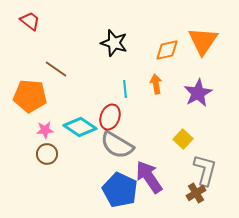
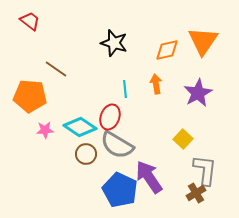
brown circle: moved 39 px right
gray L-shape: rotated 8 degrees counterclockwise
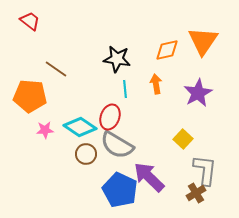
black star: moved 3 px right, 16 px down; rotated 8 degrees counterclockwise
purple arrow: rotated 12 degrees counterclockwise
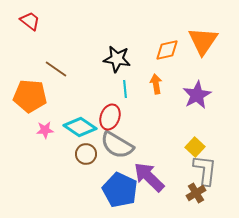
purple star: moved 1 px left, 2 px down
yellow square: moved 12 px right, 8 px down
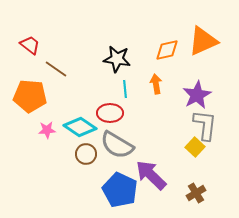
red trapezoid: moved 24 px down
orange triangle: rotated 32 degrees clockwise
red ellipse: moved 4 px up; rotated 70 degrees clockwise
pink star: moved 2 px right
gray L-shape: moved 45 px up
purple arrow: moved 2 px right, 2 px up
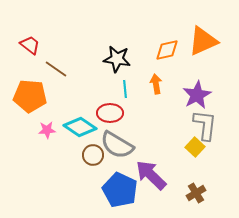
brown circle: moved 7 px right, 1 px down
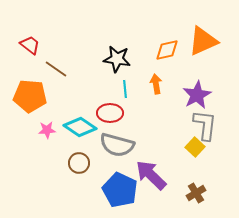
gray semicircle: rotated 16 degrees counterclockwise
brown circle: moved 14 px left, 8 px down
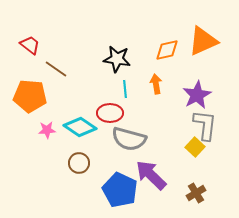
gray semicircle: moved 12 px right, 6 px up
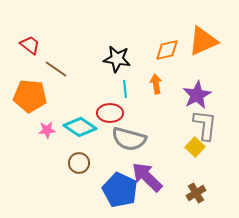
purple arrow: moved 4 px left, 2 px down
